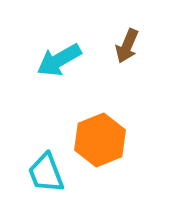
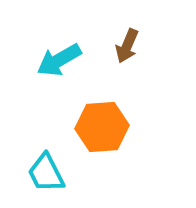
orange hexagon: moved 2 px right, 13 px up; rotated 18 degrees clockwise
cyan trapezoid: rotated 6 degrees counterclockwise
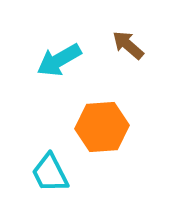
brown arrow: moved 1 px right, 1 px up; rotated 108 degrees clockwise
cyan trapezoid: moved 4 px right
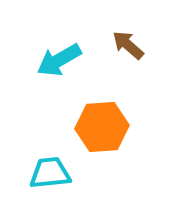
cyan trapezoid: rotated 111 degrees clockwise
